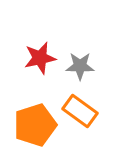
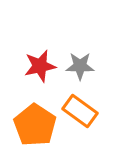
red star: moved 8 px down
orange pentagon: rotated 21 degrees counterclockwise
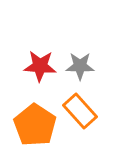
red star: rotated 16 degrees clockwise
orange rectangle: rotated 12 degrees clockwise
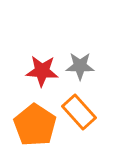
red star: moved 2 px right, 5 px down
orange rectangle: moved 1 px left, 1 px down
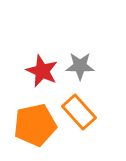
red star: rotated 20 degrees clockwise
orange pentagon: rotated 27 degrees clockwise
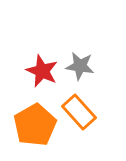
gray star: rotated 8 degrees clockwise
orange pentagon: rotated 18 degrees counterclockwise
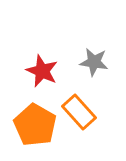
gray star: moved 14 px right, 4 px up
orange pentagon: rotated 12 degrees counterclockwise
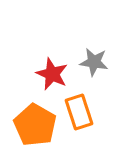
red star: moved 10 px right, 3 px down
orange rectangle: rotated 24 degrees clockwise
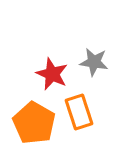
orange pentagon: moved 1 px left, 2 px up
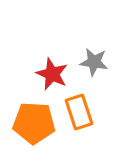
orange pentagon: rotated 27 degrees counterclockwise
